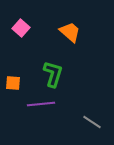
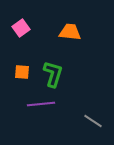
pink square: rotated 12 degrees clockwise
orange trapezoid: rotated 35 degrees counterclockwise
orange square: moved 9 px right, 11 px up
gray line: moved 1 px right, 1 px up
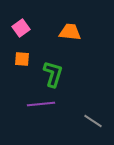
orange square: moved 13 px up
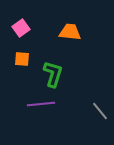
gray line: moved 7 px right, 10 px up; rotated 18 degrees clockwise
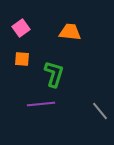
green L-shape: moved 1 px right
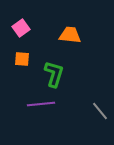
orange trapezoid: moved 3 px down
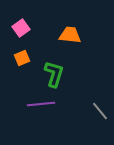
orange square: moved 1 px up; rotated 28 degrees counterclockwise
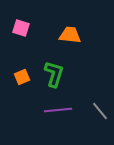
pink square: rotated 36 degrees counterclockwise
orange square: moved 19 px down
purple line: moved 17 px right, 6 px down
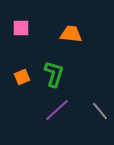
pink square: rotated 18 degrees counterclockwise
orange trapezoid: moved 1 px right, 1 px up
purple line: moved 1 px left; rotated 36 degrees counterclockwise
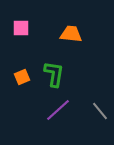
green L-shape: rotated 8 degrees counterclockwise
purple line: moved 1 px right
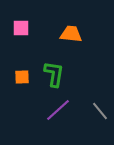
orange square: rotated 21 degrees clockwise
